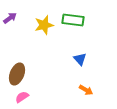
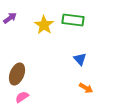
yellow star: rotated 24 degrees counterclockwise
orange arrow: moved 2 px up
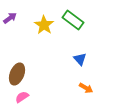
green rectangle: rotated 30 degrees clockwise
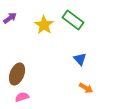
pink semicircle: rotated 16 degrees clockwise
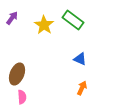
purple arrow: moved 2 px right; rotated 16 degrees counterclockwise
blue triangle: rotated 24 degrees counterclockwise
orange arrow: moved 4 px left; rotated 96 degrees counterclockwise
pink semicircle: rotated 104 degrees clockwise
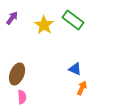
blue triangle: moved 5 px left, 10 px down
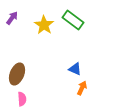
pink semicircle: moved 2 px down
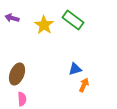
purple arrow: rotated 112 degrees counterclockwise
blue triangle: rotated 40 degrees counterclockwise
orange arrow: moved 2 px right, 3 px up
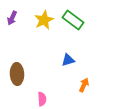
purple arrow: rotated 80 degrees counterclockwise
yellow star: moved 5 px up; rotated 12 degrees clockwise
blue triangle: moved 7 px left, 9 px up
brown ellipse: rotated 25 degrees counterclockwise
pink semicircle: moved 20 px right
